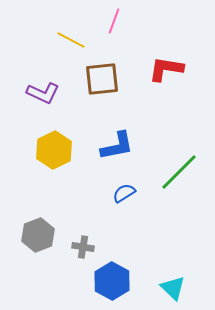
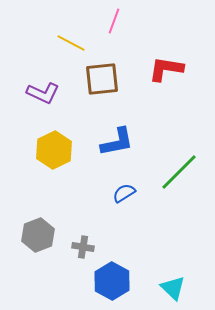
yellow line: moved 3 px down
blue L-shape: moved 4 px up
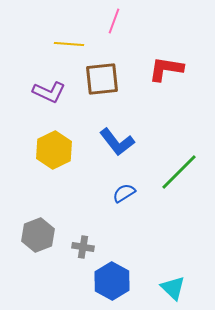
yellow line: moved 2 px left, 1 px down; rotated 24 degrees counterclockwise
purple L-shape: moved 6 px right, 1 px up
blue L-shape: rotated 63 degrees clockwise
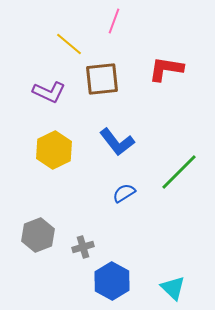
yellow line: rotated 36 degrees clockwise
gray cross: rotated 25 degrees counterclockwise
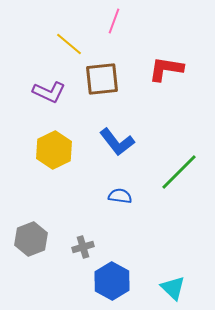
blue semicircle: moved 4 px left, 3 px down; rotated 40 degrees clockwise
gray hexagon: moved 7 px left, 4 px down
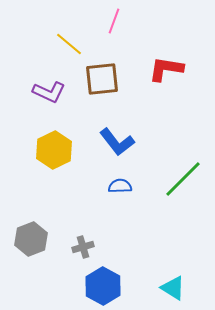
green line: moved 4 px right, 7 px down
blue semicircle: moved 10 px up; rotated 10 degrees counterclockwise
blue hexagon: moved 9 px left, 5 px down
cyan triangle: rotated 12 degrees counterclockwise
